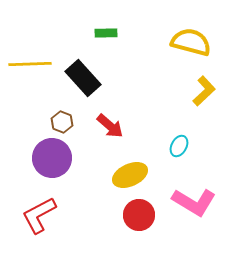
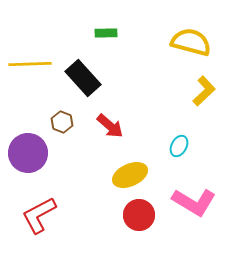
purple circle: moved 24 px left, 5 px up
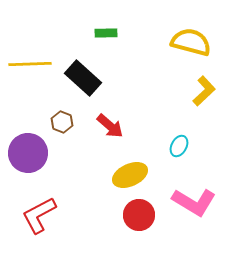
black rectangle: rotated 6 degrees counterclockwise
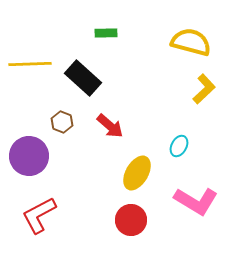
yellow L-shape: moved 2 px up
purple circle: moved 1 px right, 3 px down
yellow ellipse: moved 7 px right, 2 px up; rotated 36 degrees counterclockwise
pink L-shape: moved 2 px right, 1 px up
red circle: moved 8 px left, 5 px down
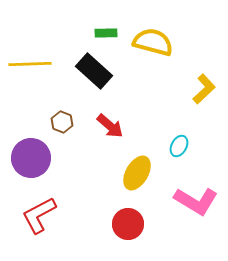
yellow semicircle: moved 38 px left
black rectangle: moved 11 px right, 7 px up
purple circle: moved 2 px right, 2 px down
red circle: moved 3 px left, 4 px down
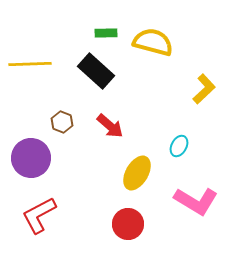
black rectangle: moved 2 px right
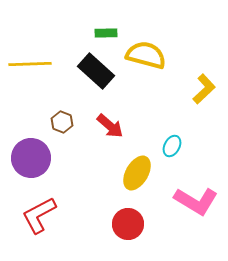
yellow semicircle: moved 7 px left, 13 px down
cyan ellipse: moved 7 px left
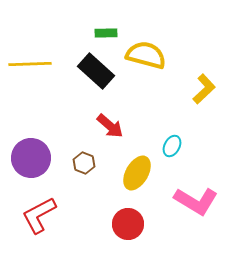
brown hexagon: moved 22 px right, 41 px down
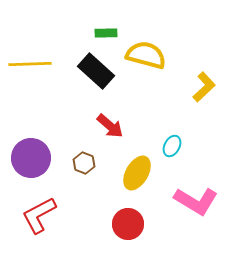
yellow L-shape: moved 2 px up
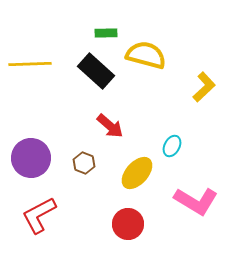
yellow ellipse: rotated 12 degrees clockwise
